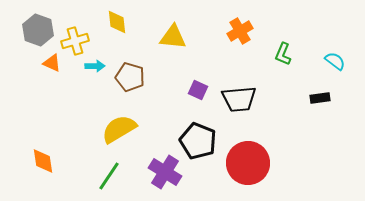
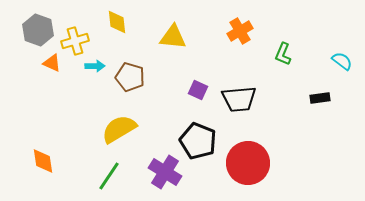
cyan semicircle: moved 7 px right
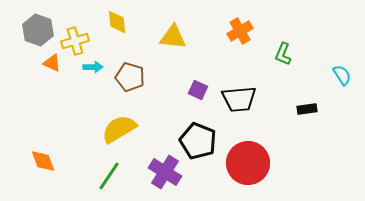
cyan semicircle: moved 14 px down; rotated 20 degrees clockwise
cyan arrow: moved 2 px left, 1 px down
black rectangle: moved 13 px left, 11 px down
orange diamond: rotated 12 degrees counterclockwise
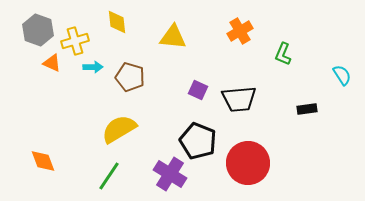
purple cross: moved 5 px right, 2 px down
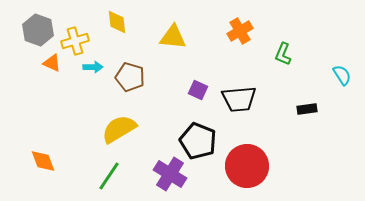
red circle: moved 1 px left, 3 px down
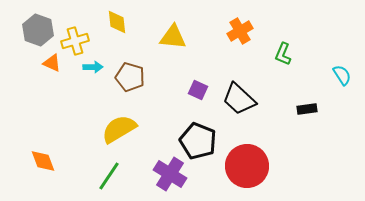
black trapezoid: rotated 48 degrees clockwise
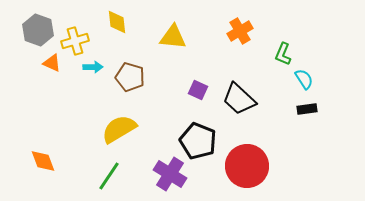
cyan semicircle: moved 38 px left, 4 px down
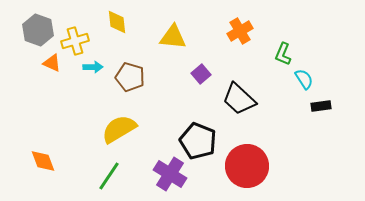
purple square: moved 3 px right, 16 px up; rotated 24 degrees clockwise
black rectangle: moved 14 px right, 3 px up
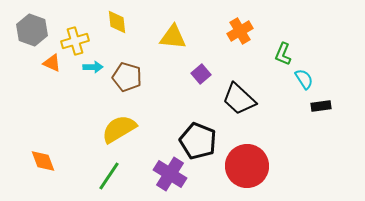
gray hexagon: moved 6 px left
brown pentagon: moved 3 px left
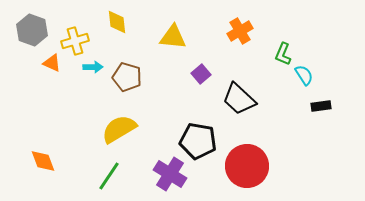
cyan semicircle: moved 4 px up
black pentagon: rotated 12 degrees counterclockwise
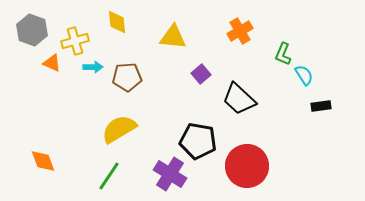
brown pentagon: rotated 20 degrees counterclockwise
